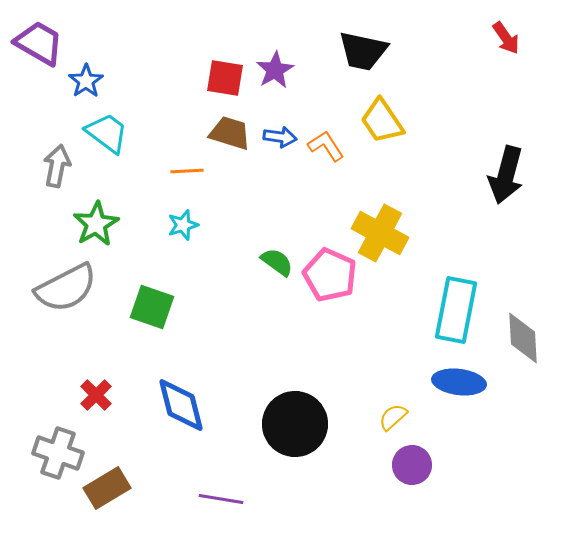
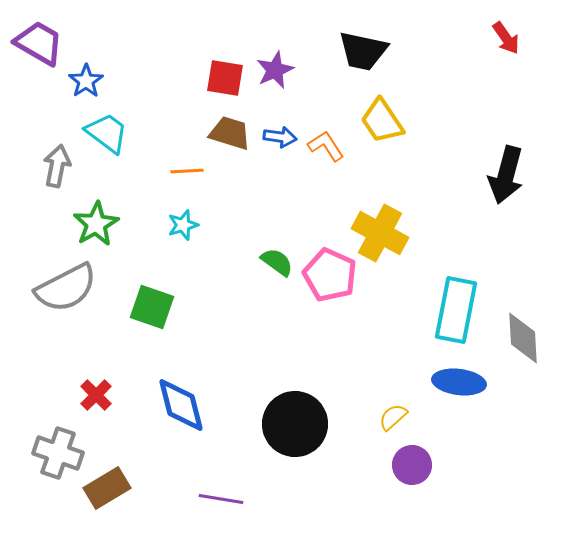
purple star: rotated 6 degrees clockwise
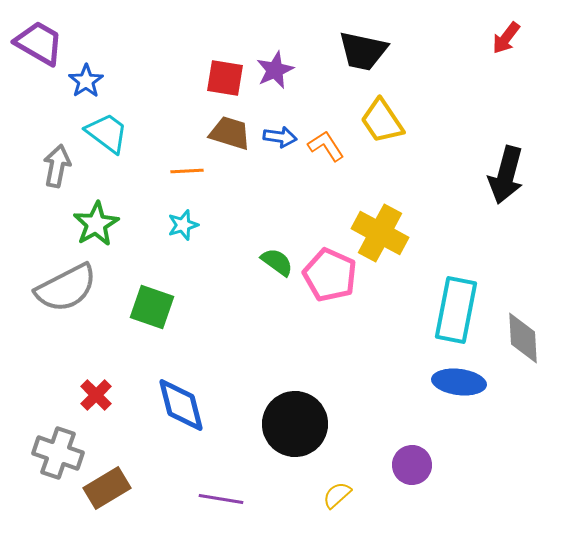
red arrow: rotated 72 degrees clockwise
yellow semicircle: moved 56 px left, 78 px down
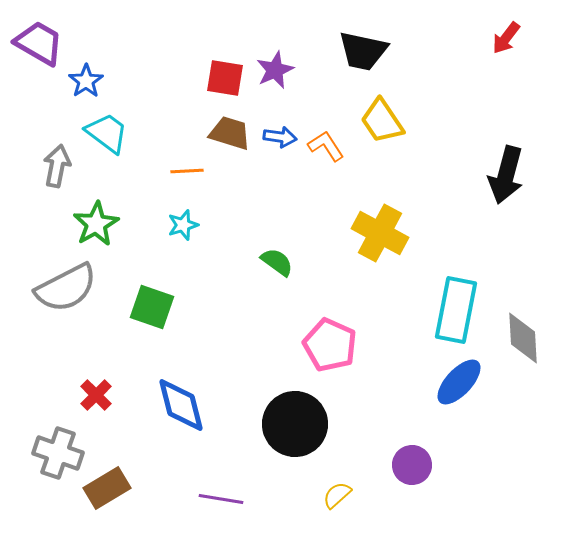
pink pentagon: moved 70 px down
blue ellipse: rotated 54 degrees counterclockwise
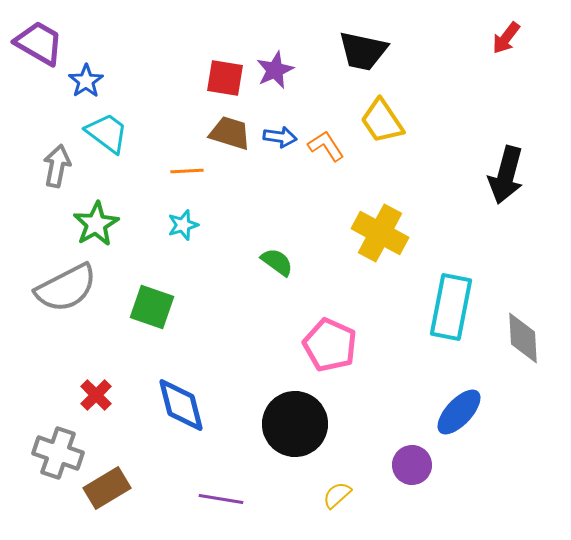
cyan rectangle: moved 5 px left, 3 px up
blue ellipse: moved 30 px down
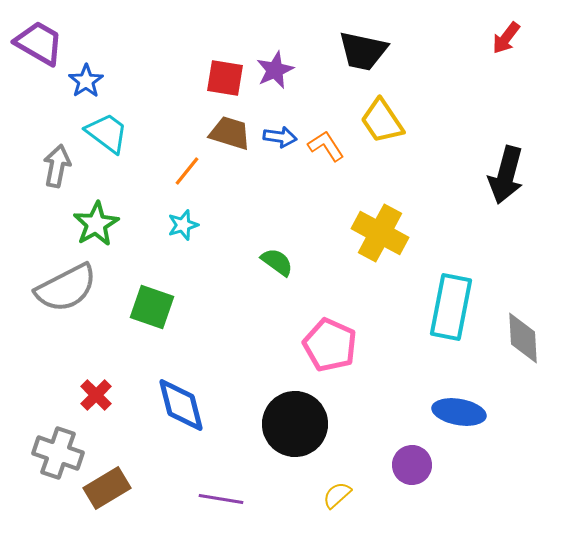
orange line: rotated 48 degrees counterclockwise
blue ellipse: rotated 57 degrees clockwise
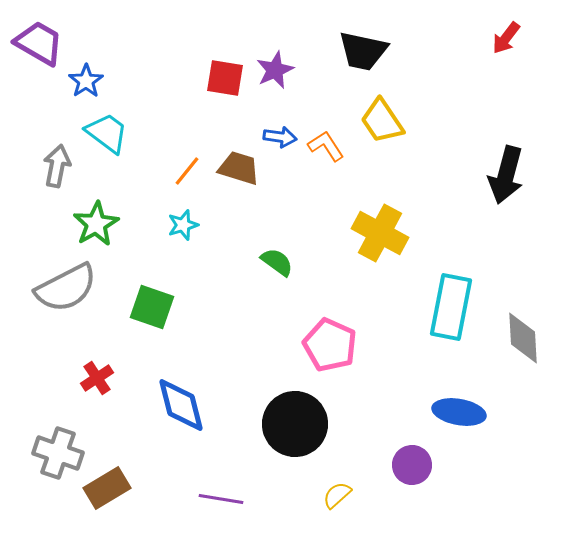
brown trapezoid: moved 9 px right, 35 px down
red cross: moved 1 px right, 17 px up; rotated 12 degrees clockwise
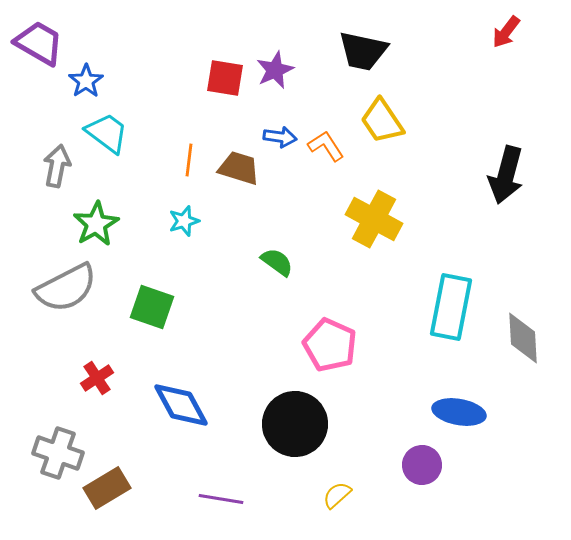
red arrow: moved 6 px up
orange line: moved 2 px right, 11 px up; rotated 32 degrees counterclockwise
cyan star: moved 1 px right, 4 px up
yellow cross: moved 6 px left, 14 px up
blue diamond: rotated 14 degrees counterclockwise
purple circle: moved 10 px right
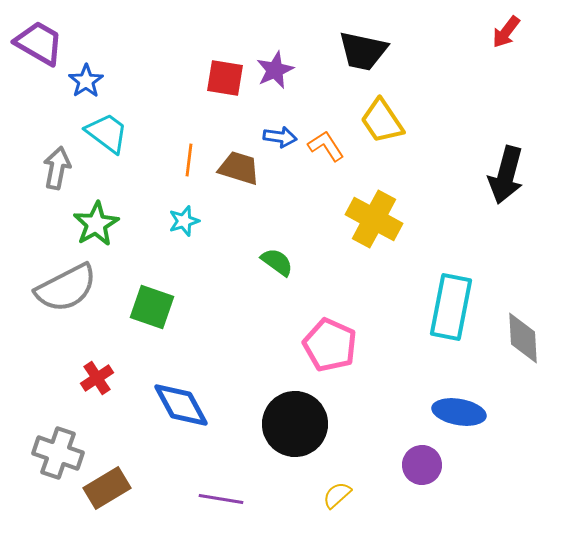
gray arrow: moved 2 px down
